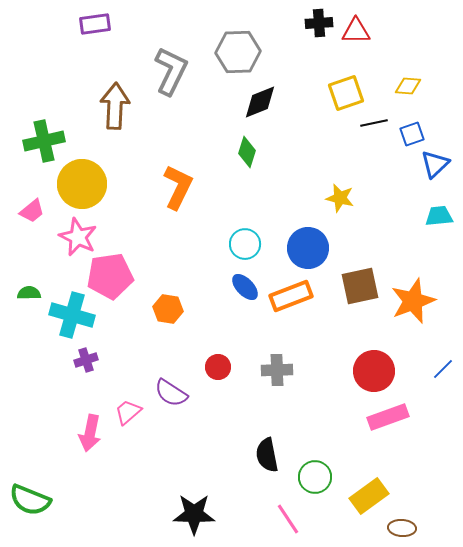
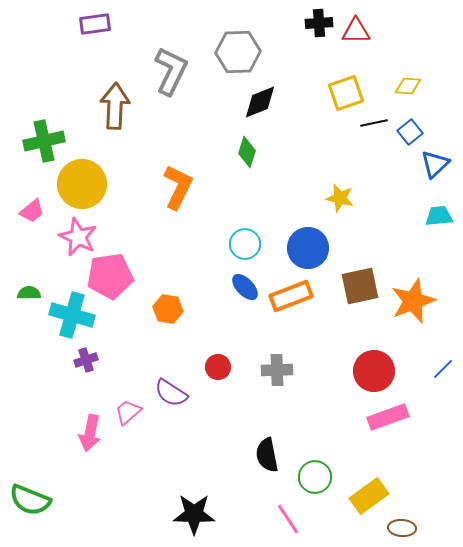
blue square at (412, 134): moved 2 px left, 2 px up; rotated 20 degrees counterclockwise
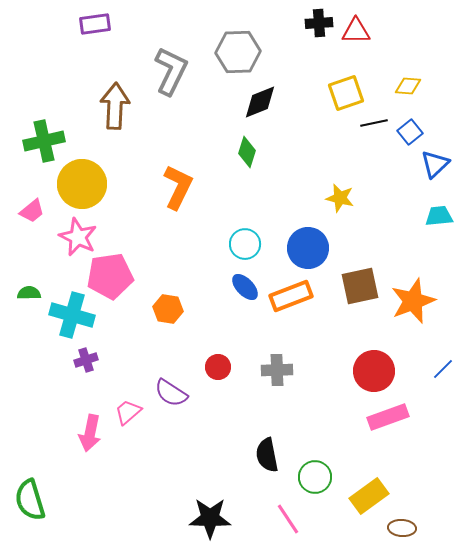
green semicircle at (30, 500): rotated 51 degrees clockwise
black star at (194, 514): moved 16 px right, 4 px down
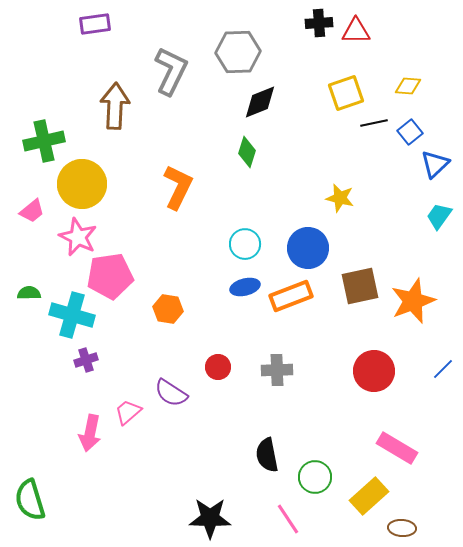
cyan trapezoid at (439, 216): rotated 48 degrees counterclockwise
blue ellipse at (245, 287): rotated 60 degrees counterclockwise
pink rectangle at (388, 417): moved 9 px right, 31 px down; rotated 51 degrees clockwise
yellow rectangle at (369, 496): rotated 6 degrees counterclockwise
